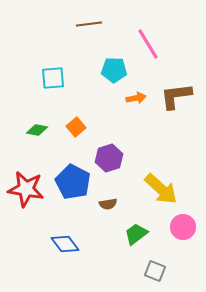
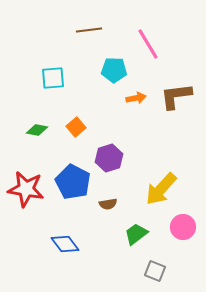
brown line: moved 6 px down
yellow arrow: rotated 90 degrees clockwise
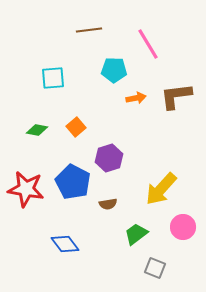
gray square: moved 3 px up
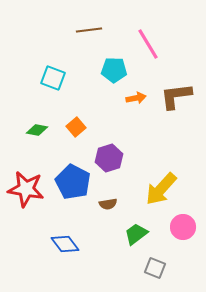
cyan square: rotated 25 degrees clockwise
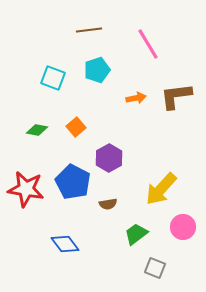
cyan pentagon: moved 17 px left; rotated 20 degrees counterclockwise
purple hexagon: rotated 12 degrees counterclockwise
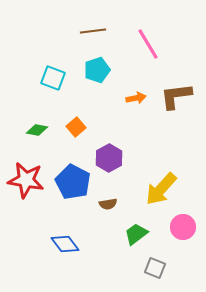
brown line: moved 4 px right, 1 px down
red star: moved 9 px up
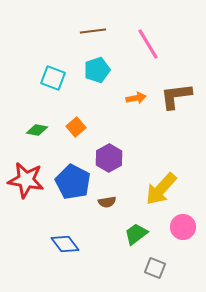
brown semicircle: moved 1 px left, 2 px up
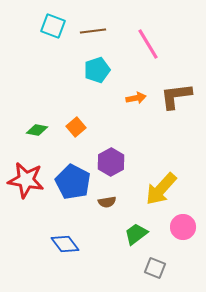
cyan square: moved 52 px up
purple hexagon: moved 2 px right, 4 px down
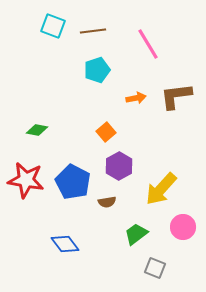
orange square: moved 30 px right, 5 px down
purple hexagon: moved 8 px right, 4 px down
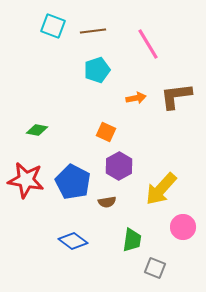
orange square: rotated 24 degrees counterclockwise
green trapezoid: moved 4 px left, 6 px down; rotated 135 degrees clockwise
blue diamond: moved 8 px right, 3 px up; rotated 16 degrees counterclockwise
